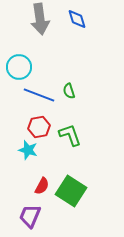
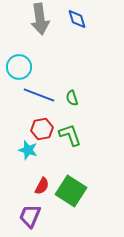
green semicircle: moved 3 px right, 7 px down
red hexagon: moved 3 px right, 2 px down
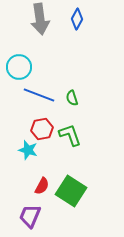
blue diamond: rotated 45 degrees clockwise
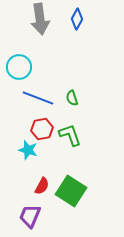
blue line: moved 1 px left, 3 px down
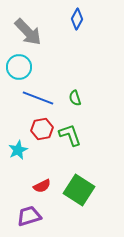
gray arrow: moved 12 px left, 13 px down; rotated 36 degrees counterclockwise
green semicircle: moved 3 px right
cyan star: moved 10 px left; rotated 30 degrees clockwise
red semicircle: rotated 36 degrees clockwise
green square: moved 8 px right, 1 px up
purple trapezoid: moved 1 px left; rotated 50 degrees clockwise
